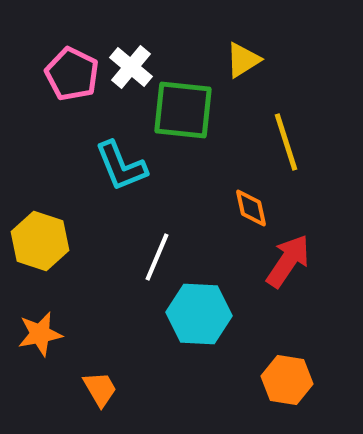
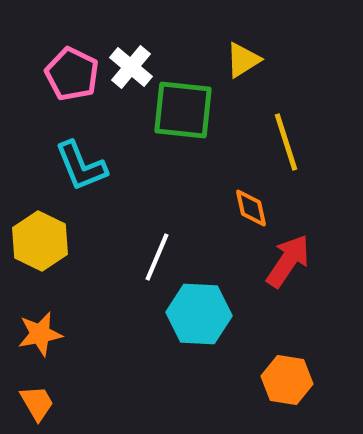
cyan L-shape: moved 40 px left
yellow hexagon: rotated 8 degrees clockwise
orange trapezoid: moved 63 px left, 14 px down
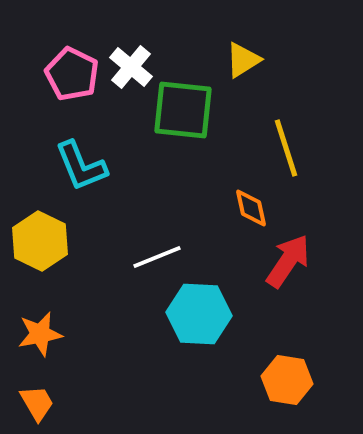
yellow line: moved 6 px down
white line: rotated 45 degrees clockwise
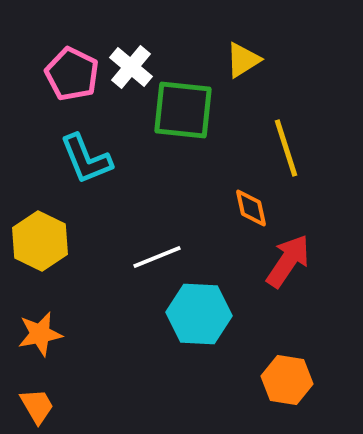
cyan L-shape: moved 5 px right, 7 px up
orange trapezoid: moved 3 px down
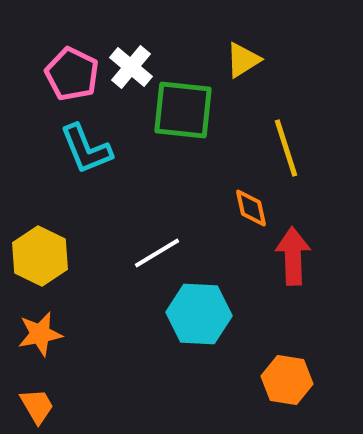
cyan L-shape: moved 10 px up
yellow hexagon: moved 15 px down
white line: moved 4 px up; rotated 9 degrees counterclockwise
red arrow: moved 5 px right, 5 px up; rotated 36 degrees counterclockwise
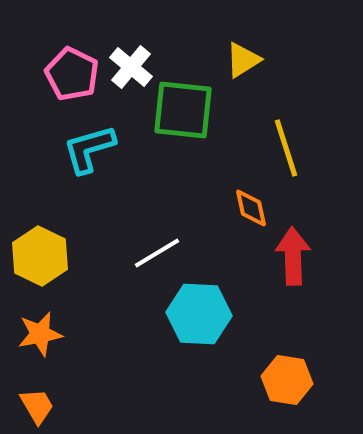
cyan L-shape: moved 3 px right; rotated 96 degrees clockwise
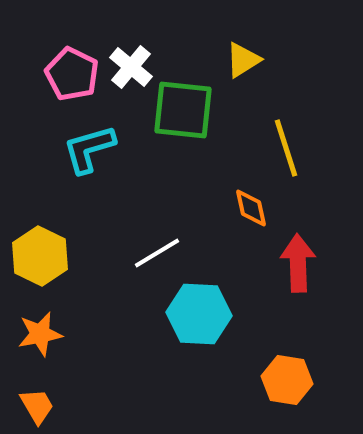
red arrow: moved 5 px right, 7 px down
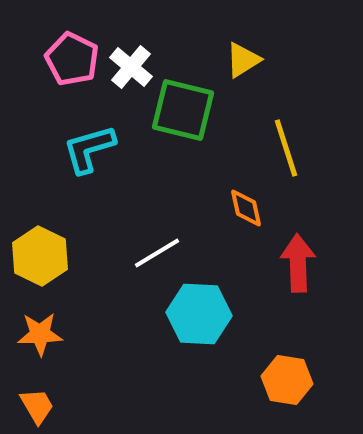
pink pentagon: moved 15 px up
green square: rotated 8 degrees clockwise
orange diamond: moved 5 px left
orange star: rotated 9 degrees clockwise
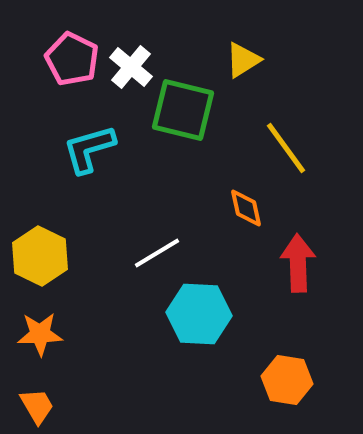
yellow line: rotated 18 degrees counterclockwise
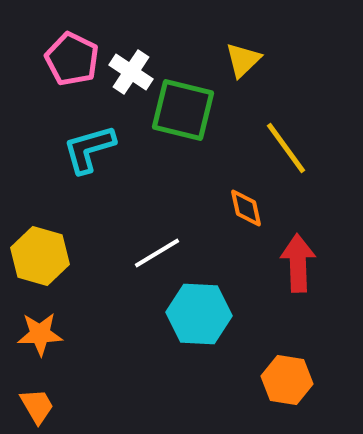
yellow triangle: rotated 12 degrees counterclockwise
white cross: moved 5 px down; rotated 6 degrees counterclockwise
yellow hexagon: rotated 10 degrees counterclockwise
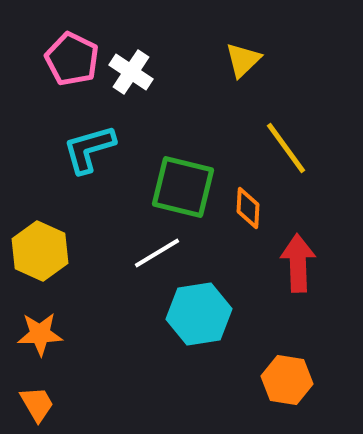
green square: moved 77 px down
orange diamond: moved 2 px right; rotated 15 degrees clockwise
yellow hexagon: moved 5 px up; rotated 8 degrees clockwise
cyan hexagon: rotated 12 degrees counterclockwise
orange trapezoid: moved 2 px up
